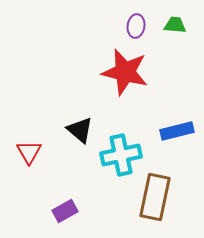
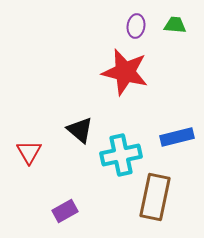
blue rectangle: moved 6 px down
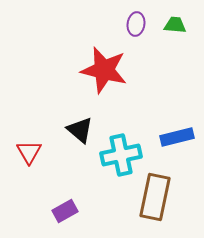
purple ellipse: moved 2 px up
red star: moved 21 px left, 2 px up
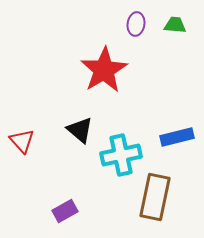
red star: rotated 27 degrees clockwise
red triangle: moved 7 px left, 11 px up; rotated 12 degrees counterclockwise
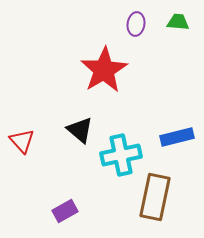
green trapezoid: moved 3 px right, 3 px up
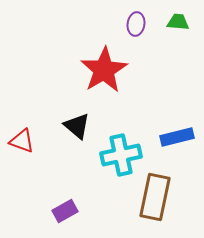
black triangle: moved 3 px left, 4 px up
red triangle: rotated 28 degrees counterclockwise
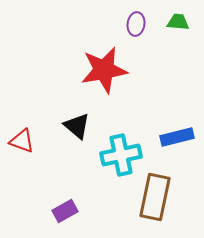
red star: rotated 21 degrees clockwise
